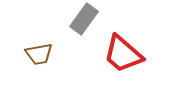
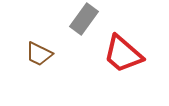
brown trapezoid: rotated 36 degrees clockwise
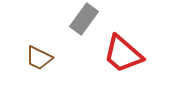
brown trapezoid: moved 4 px down
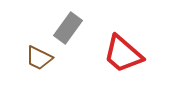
gray rectangle: moved 16 px left, 9 px down
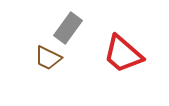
brown trapezoid: moved 9 px right
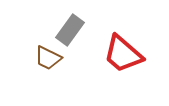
gray rectangle: moved 2 px right, 2 px down
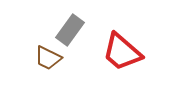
red trapezoid: moved 1 px left, 2 px up
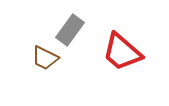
brown trapezoid: moved 3 px left
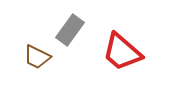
brown trapezoid: moved 8 px left, 1 px up
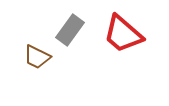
red trapezoid: moved 1 px right, 18 px up
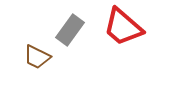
red trapezoid: moved 7 px up
